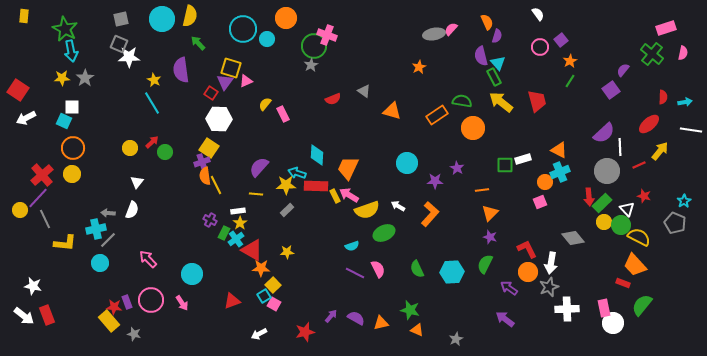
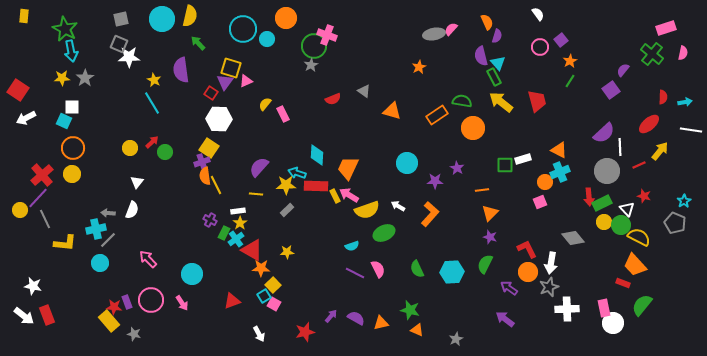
green rectangle at (602, 203): rotated 18 degrees clockwise
white arrow at (259, 334): rotated 91 degrees counterclockwise
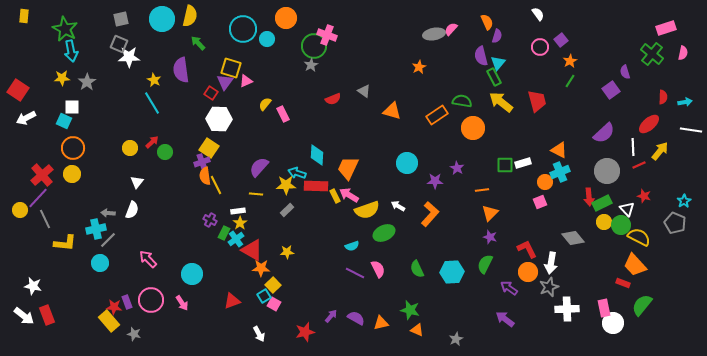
cyan triangle at (498, 63): rotated 21 degrees clockwise
purple semicircle at (623, 70): moved 2 px right, 2 px down; rotated 56 degrees counterclockwise
gray star at (85, 78): moved 2 px right, 4 px down
white line at (620, 147): moved 13 px right
white rectangle at (523, 159): moved 4 px down
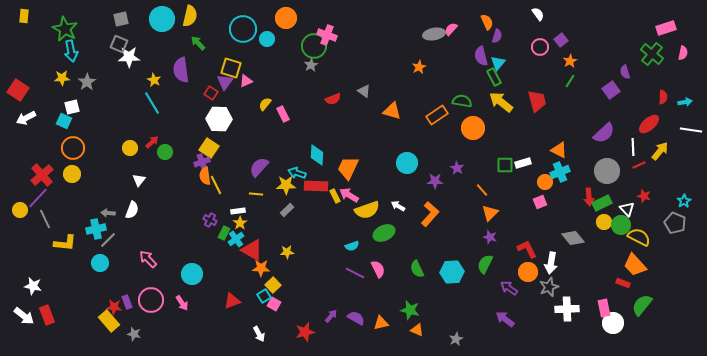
white square at (72, 107): rotated 14 degrees counterclockwise
white triangle at (137, 182): moved 2 px right, 2 px up
orange line at (482, 190): rotated 56 degrees clockwise
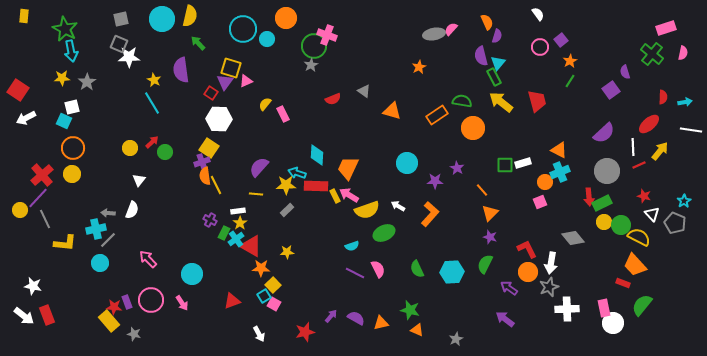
white triangle at (627, 209): moved 25 px right, 5 px down
red triangle at (252, 250): moved 1 px left, 4 px up
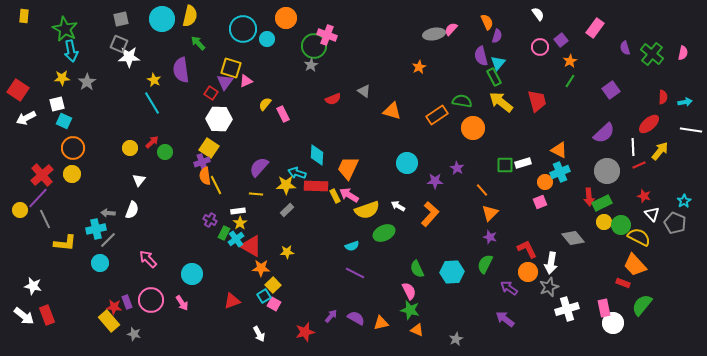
pink rectangle at (666, 28): moved 71 px left; rotated 36 degrees counterclockwise
purple semicircle at (625, 72): moved 24 px up
white square at (72, 107): moved 15 px left, 3 px up
pink semicircle at (378, 269): moved 31 px right, 22 px down
white cross at (567, 309): rotated 15 degrees counterclockwise
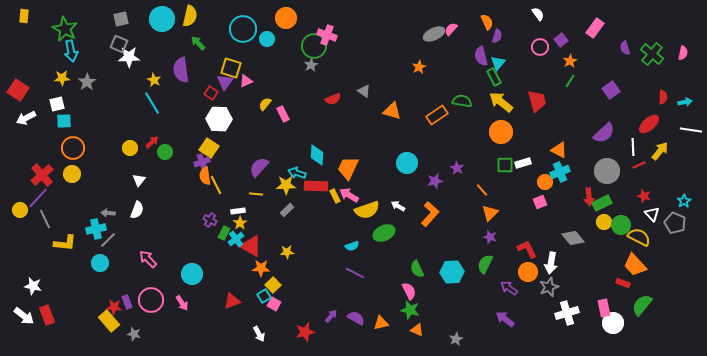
gray ellipse at (434, 34): rotated 15 degrees counterclockwise
cyan square at (64, 121): rotated 28 degrees counterclockwise
orange circle at (473, 128): moved 28 px right, 4 px down
purple star at (435, 181): rotated 14 degrees counterclockwise
white semicircle at (132, 210): moved 5 px right
white cross at (567, 309): moved 4 px down
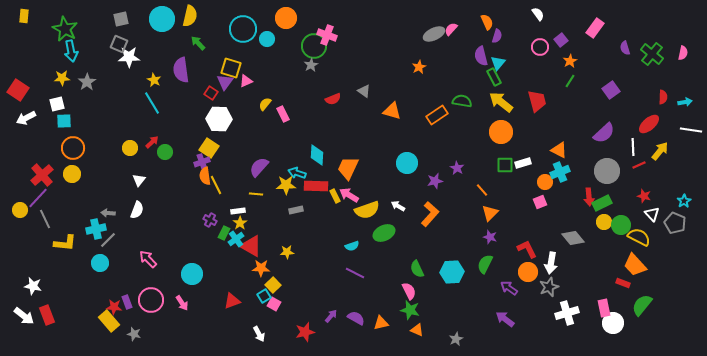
gray rectangle at (287, 210): moved 9 px right; rotated 32 degrees clockwise
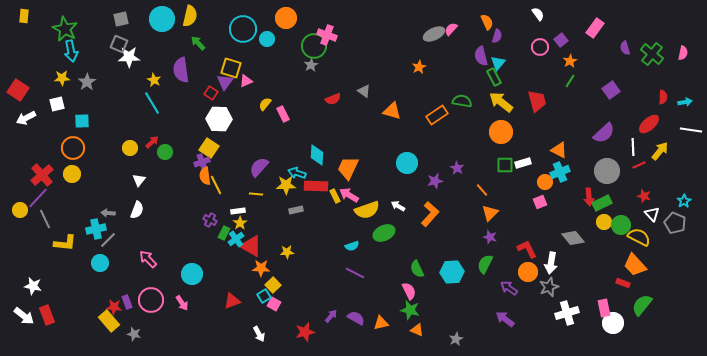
cyan square at (64, 121): moved 18 px right
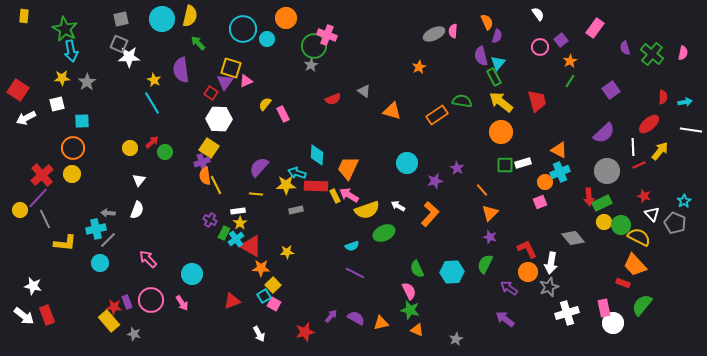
pink semicircle at (451, 29): moved 2 px right, 2 px down; rotated 40 degrees counterclockwise
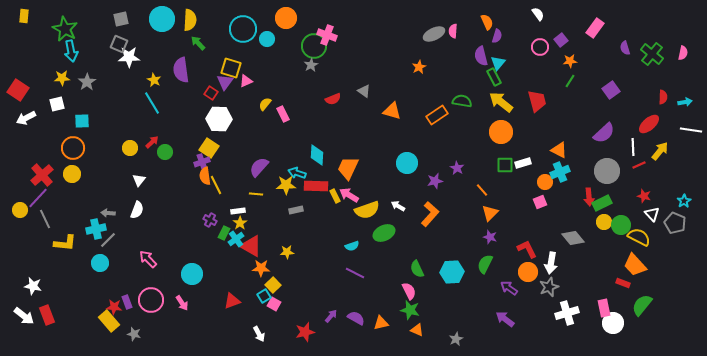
yellow semicircle at (190, 16): moved 4 px down; rotated 10 degrees counterclockwise
orange star at (570, 61): rotated 24 degrees clockwise
